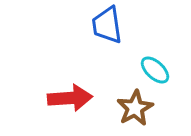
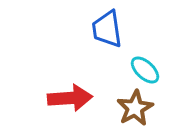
blue trapezoid: moved 4 px down
cyan ellipse: moved 10 px left
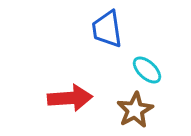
cyan ellipse: moved 2 px right
brown star: moved 2 px down
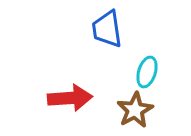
cyan ellipse: moved 2 px down; rotated 64 degrees clockwise
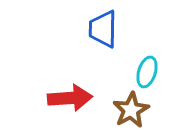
blue trapezoid: moved 4 px left; rotated 9 degrees clockwise
brown star: moved 4 px left
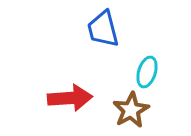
blue trapezoid: rotated 15 degrees counterclockwise
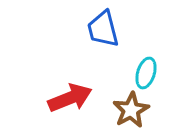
cyan ellipse: moved 1 px left, 1 px down
red arrow: rotated 18 degrees counterclockwise
